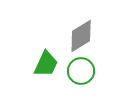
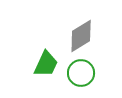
green circle: moved 2 px down
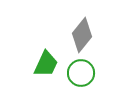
gray diamond: moved 1 px right, 1 px up; rotated 20 degrees counterclockwise
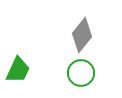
green trapezoid: moved 28 px left, 6 px down
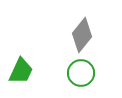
green trapezoid: moved 3 px right, 1 px down
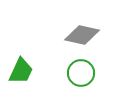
gray diamond: rotated 64 degrees clockwise
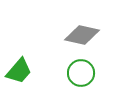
green trapezoid: moved 2 px left; rotated 16 degrees clockwise
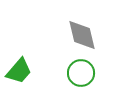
gray diamond: rotated 64 degrees clockwise
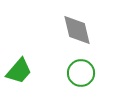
gray diamond: moved 5 px left, 5 px up
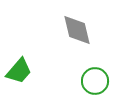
green circle: moved 14 px right, 8 px down
